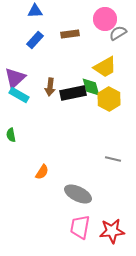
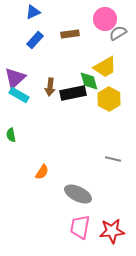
blue triangle: moved 2 px left, 1 px down; rotated 21 degrees counterclockwise
green diamond: moved 2 px left, 6 px up
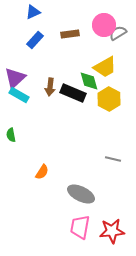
pink circle: moved 1 px left, 6 px down
black rectangle: rotated 35 degrees clockwise
gray ellipse: moved 3 px right
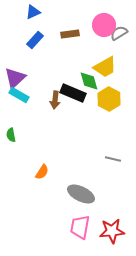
gray semicircle: moved 1 px right
brown arrow: moved 5 px right, 13 px down
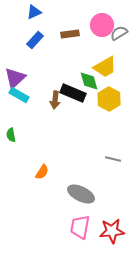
blue triangle: moved 1 px right
pink circle: moved 2 px left
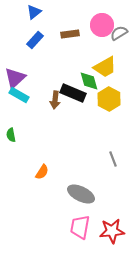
blue triangle: rotated 14 degrees counterclockwise
gray line: rotated 56 degrees clockwise
